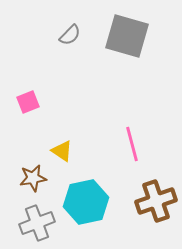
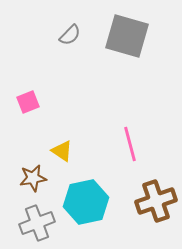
pink line: moved 2 px left
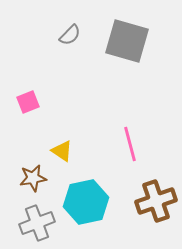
gray square: moved 5 px down
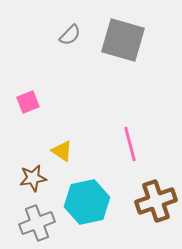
gray square: moved 4 px left, 1 px up
cyan hexagon: moved 1 px right
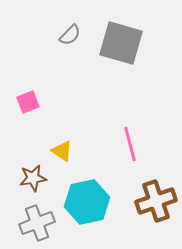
gray square: moved 2 px left, 3 px down
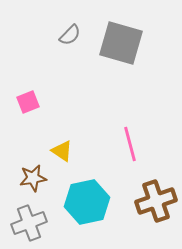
gray cross: moved 8 px left
